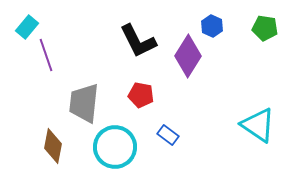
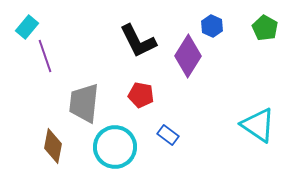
green pentagon: rotated 20 degrees clockwise
purple line: moved 1 px left, 1 px down
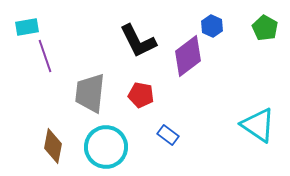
cyan rectangle: rotated 40 degrees clockwise
purple diamond: rotated 21 degrees clockwise
gray trapezoid: moved 6 px right, 10 px up
cyan circle: moved 9 px left
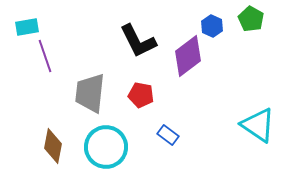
green pentagon: moved 14 px left, 9 px up
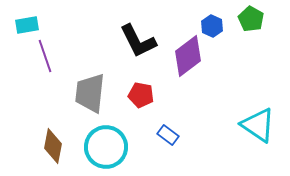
cyan rectangle: moved 2 px up
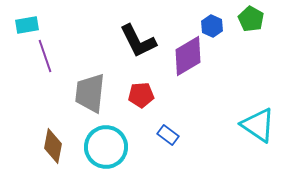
purple diamond: rotated 6 degrees clockwise
red pentagon: rotated 15 degrees counterclockwise
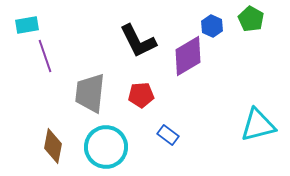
cyan triangle: rotated 48 degrees counterclockwise
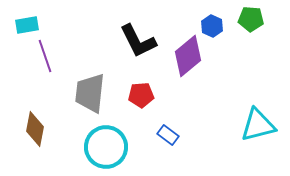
green pentagon: rotated 25 degrees counterclockwise
purple diamond: rotated 9 degrees counterclockwise
brown diamond: moved 18 px left, 17 px up
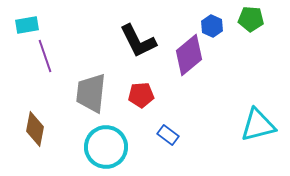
purple diamond: moved 1 px right, 1 px up
gray trapezoid: moved 1 px right
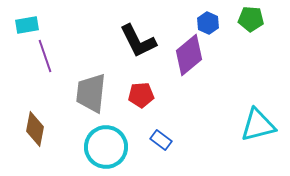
blue hexagon: moved 4 px left, 3 px up
blue rectangle: moved 7 px left, 5 px down
